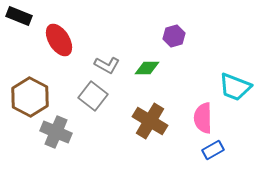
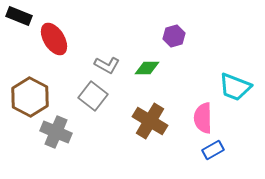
red ellipse: moved 5 px left, 1 px up
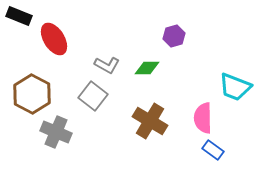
brown hexagon: moved 2 px right, 3 px up
blue rectangle: rotated 65 degrees clockwise
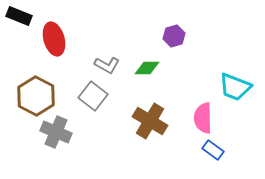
red ellipse: rotated 16 degrees clockwise
brown hexagon: moved 4 px right, 2 px down
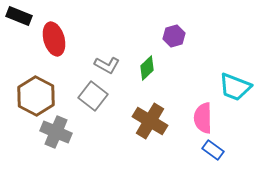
green diamond: rotated 45 degrees counterclockwise
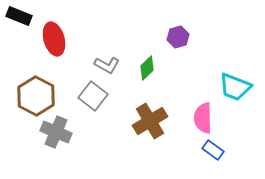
purple hexagon: moved 4 px right, 1 px down
brown cross: rotated 28 degrees clockwise
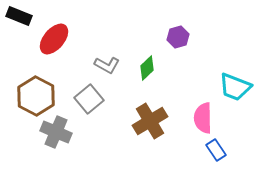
red ellipse: rotated 56 degrees clockwise
gray square: moved 4 px left, 3 px down; rotated 12 degrees clockwise
blue rectangle: moved 3 px right; rotated 20 degrees clockwise
